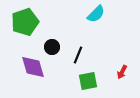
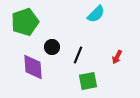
purple diamond: rotated 12 degrees clockwise
red arrow: moved 5 px left, 15 px up
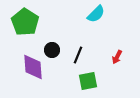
green pentagon: rotated 20 degrees counterclockwise
black circle: moved 3 px down
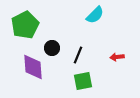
cyan semicircle: moved 1 px left, 1 px down
green pentagon: moved 3 px down; rotated 12 degrees clockwise
black circle: moved 2 px up
red arrow: rotated 56 degrees clockwise
green square: moved 5 px left
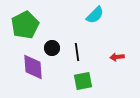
black line: moved 1 px left, 3 px up; rotated 30 degrees counterclockwise
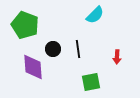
green pentagon: rotated 24 degrees counterclockwise
black circle: moved 1 px right, 1 px down
black line: moved 1 px right, 3 px up
red arrow: rotated 80 degrees counterclockwise
green square: moved 8 px right, 1 px down
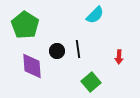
green pentagon: rotated 12 degrees clockwise
black circle: moved 4 px right, 2 px down
red arrow: moved 2 px right
purple diamond: moved 1 px left, 1 px up
green square: rotated 30 degrees counterclockwise
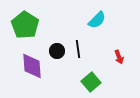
cyan semicircle: moved 2 px right, 5 px down
red arrow: rotated 24 degrees counterclockwise
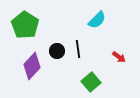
red arrow: rotated 32 degrees counterclockwise
purple diamond: rotated 48 degrees clockwise
